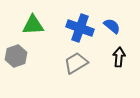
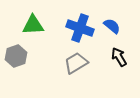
black arrow: rotated 36 degrees counterclockwise
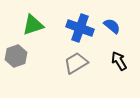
green triangle: rotated 15 degrees counterclockwise
black arrow: moved 4 px down
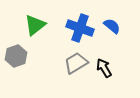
green triangle: moved 2 px right; rotated 20 degrees counterclockwise
black arrow: moved 15 px left, 7 px down
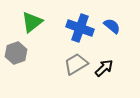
green triangle: moved 3 px left, 3 px up
gray hexagon: moved 3 px up
gray trapezoid: moved 1 px down
black arrow: rotated 78 degrees clockwise
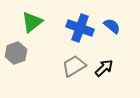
gray trapezoid: moved 2 px left, 2 px down
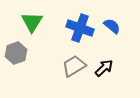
green triangle: rotated 20 degrees counterclockwise
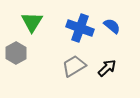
gray hexagon: rotated 10 degrees counterclockwise
black arrow: moved 3 px right
